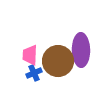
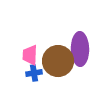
purple ellipse: moved 1 px left, 1 px up
blue cross: rotated 14 degrees clockwise
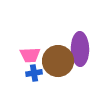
pink trapezoid: rotated 95 degrees counterclockwise
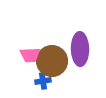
brown circle: moved 6 px left
blue cross: moved 9 px right, 8 px down
